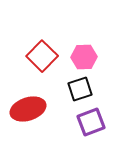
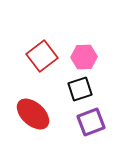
red square: rotated 8 degrees clockwise
red ellipse: moved 5 px right, 5 px down; rotated 60 degrees clockwise
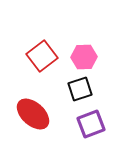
purple square: moved 2 px down
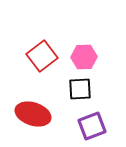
black square: rotated 15 degrees clockwise
red ellipse: rotated 24 degrees counterclockwise
purple square: moved 1 px right, 2 px down
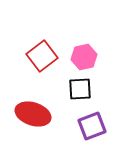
pink hexagon: rotated 10 degrees counterclockwise
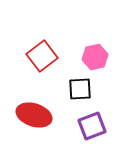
pink hexagon: moved 11 px right
red ellipse: moved 1 px right, 1 px down
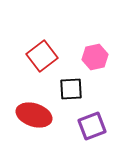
black square: moved 9 px left
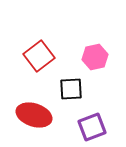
red square: moved 3 px left
purple square: moved 1 px down
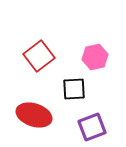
black square: moved 3 px right
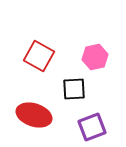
red square: rotated 24 degrees counterclockwise
